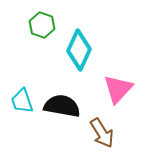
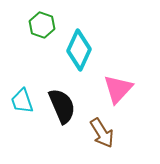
black semicircle: rotated 57 degrees clockwise
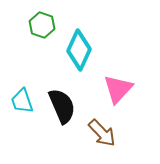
brown arrow: rotated 12 degrees counterclockwise
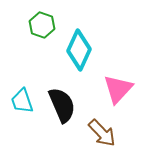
black semicircle: moved 1 px up
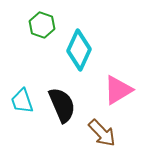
pink triangle: moved 1 px down; rotated 16 degrees clockwise
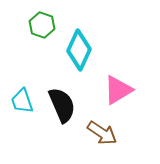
brown arrow: rotated 12 degrees counterclockwise
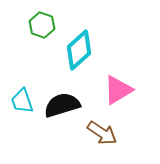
cyan diamond: rotated 24 degrees clockwise
black semicircle: rotated 84 degrees counterclockwise
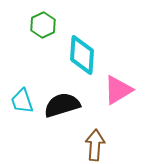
green hexagon: moved 1 px right; rotated 15 degrees clockwise
cyan diamond: moved 3 px right, 5 px down; rotated 45 degrees counterclockwise
brown arrow: moved 7 px left, 12 px down; rotated 120 degrees counterclockwise
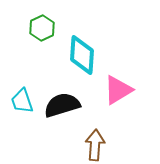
green hexagon: moved 1 px left, 3 px down
